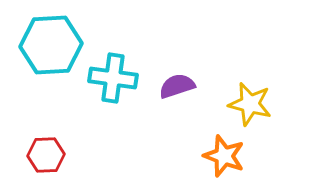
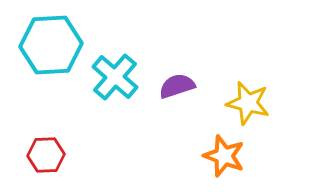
cyan cross: moved 2 px right, 1 px up; rotated 33 degrees clockwise
yellow star: moved 2 px left, 1 px up
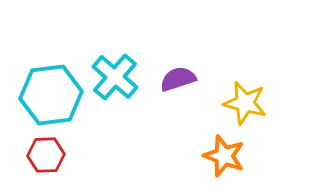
cyan hexagon: moved 50 px down; rotated 4 degrees counterclockwise
purple semicircle: moved 1 px right, 7 px up
yellow star: moved 3 px left
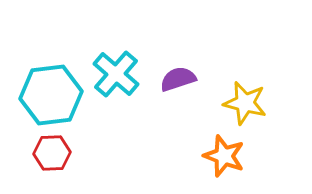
cyan cross: moved 1 px right, 3 px up
red hexagon: moved 6 px right, 2 px up
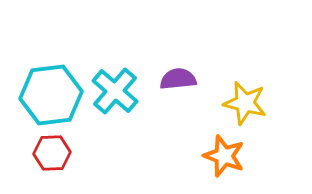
cyan cross: moved 1 px left, 17 px down
purple semicircle: rotated 12 degrees clockwise
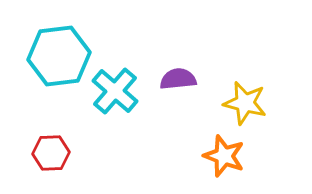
cyan hexagon: moved 8 px right, 39 px up
red hexagon: moved 1 px left
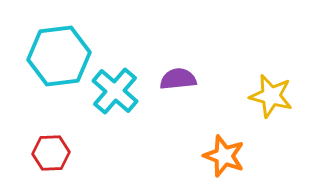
yellow star: moved 26 px right, 7 px up
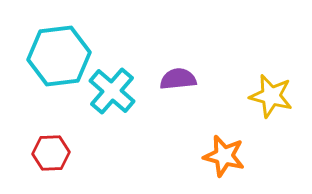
cyan cross: moved 3 px left
orange star: rotated 6 degrees counterclockwise
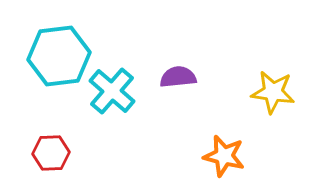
purple semicircle: moved 2 px up
yellow star: moved 2 px right, 4 px up; rotated 6 degrees counterclockwise
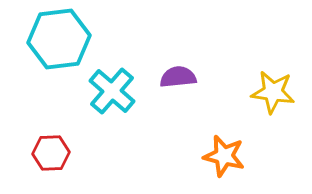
cyan hexagon: moved 17 px up
